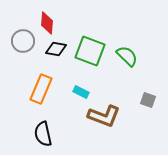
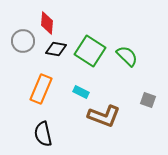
green square: rotated 12 degrees clockwise
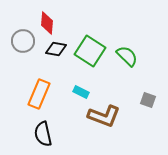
orange rectangle: moved 2 px left, 5 px down
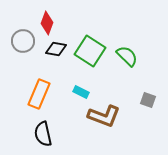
red diamond: rotated 15 degrees clockwise
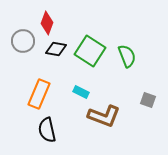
green semicircle: rotated 25 degrees clockwise
black semicircle: moved 4 px right, 4 px up
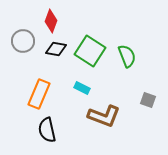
red diamond: moved 4 px right, 2 px up
cyan rectangle: moved 1 px right, 4 px up
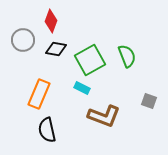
gray circle: moved 1 px up
green square: moved 9 px down; rotated 28 degrees clockwise
gray square: moved 1 px right, 1 px down
